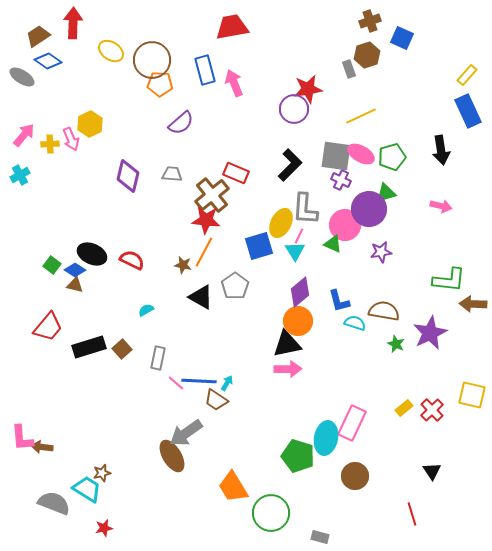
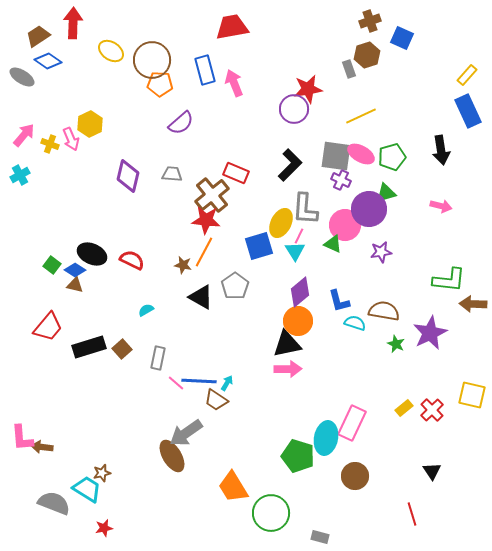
yellow cross at (50, 144): rotated 24 degrees clockwise
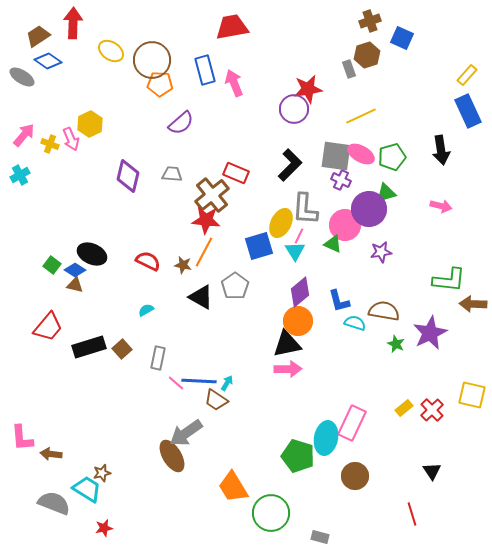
red semicircle at (132, 260): moved 16 px right, 1 px down
brown arrow at (42, 447): moved 9 px right, 7 px down
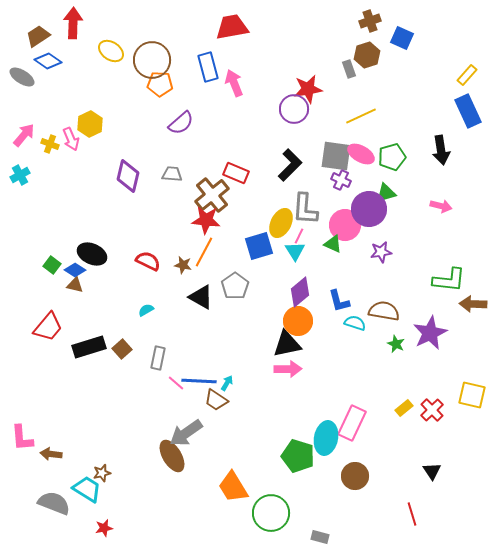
blue rectangle at (205, 70): moved 3 px right, 3 px up
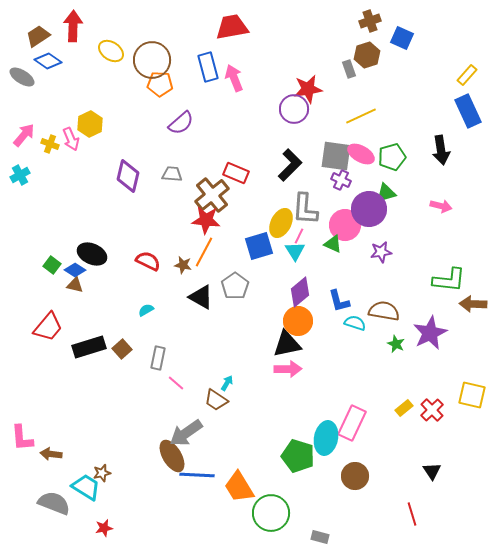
red arrow at (73, 23): moved 3 px down
pink arrow at (234, 83): moved 5 px up
blue line at (199, 381): moved 2 px left, 94 px down
orange trapezoid at (233, 487): moved 6 px right
cyan trapezoid at (87, 489): moved 1 px left, 2 px up
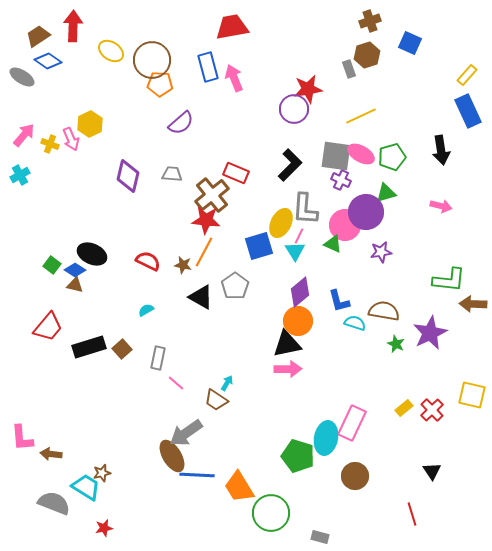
blue square at (402, 38): moved 8 px right, 5 px down
purple circle at (369, 209): moved 3 px left, 3 px down
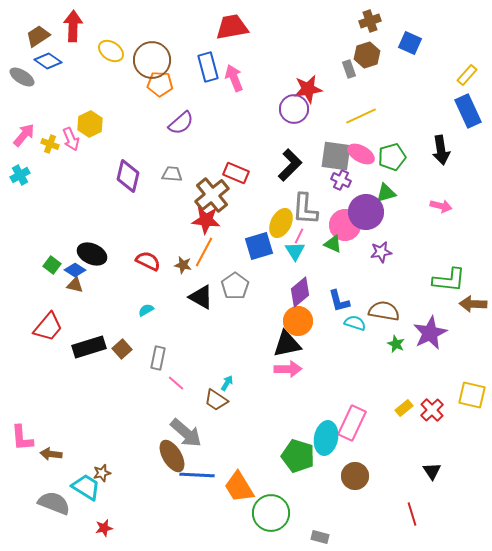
gray arrow at (186, 433): rotated 104 degrees counterclockwise
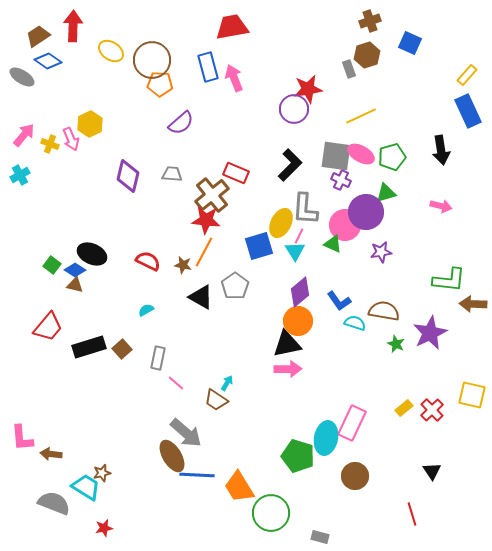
blue L-shape at (339, 301): rotated 20 degrees counterclockwise
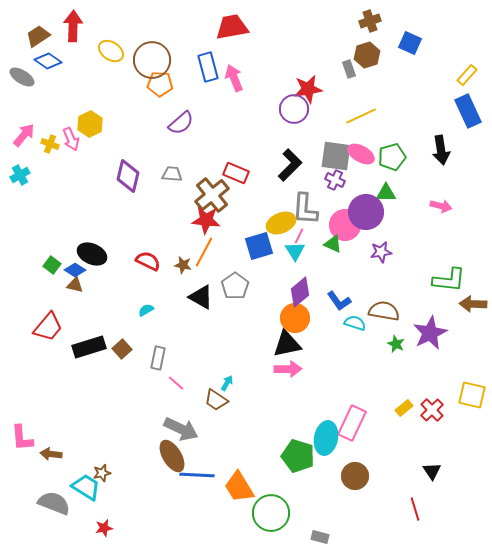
purple cross at (341, 180): moved 6 px left
green triangle at (386, 193): rotated 15 degrees clockwise
yellow ellipse at (281, 223): rotated 40 degrees clockwise
orange circle at (298, 321): moved 3 px left, 3 px up
gray arrow at (186, 433): moved 5 px left, 4 px up; rotated 16 degrees counterclockwise
red line at (412, 514): moved 3 px right, 5 px up
